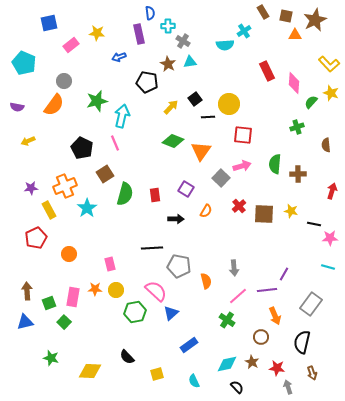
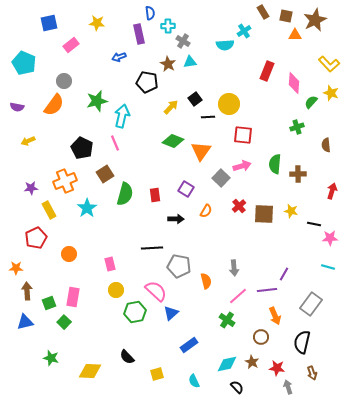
yellow star at (97, 33): moved 10 px up
red rectangle at (267, 71): rotated 48 degrees clockwise
orange cross at (65, 186): moved 5 px up
orange star at (95, 289): moved 79 px left, 21 px up
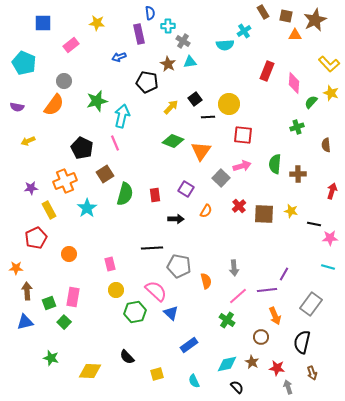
blue square at (49, 23): moved 6 px left; rotated 12 degrees clockwise
blue triangle at (171, 313): rotated 35 degrees counterclockwise
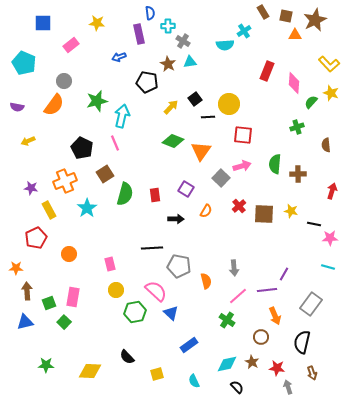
purple star at (31, 188): rotated 16 degrees clockwise
green star at (51, 358): moved 5 px left, 7 px down; rotated 14 degrees counterclockwise
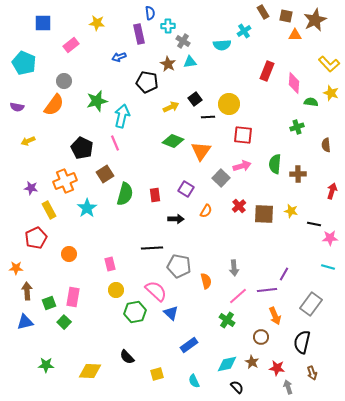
cyan semicircle at (225, 45): moved 3 px left
green semicircle at (311, 102): rotated 56 degrees clockwise
yellow arrow at (171, 107): rotated 21 degrees clockwise
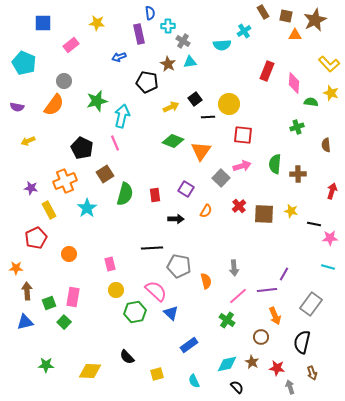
gray arrow at (288, 387): moved 2 px right
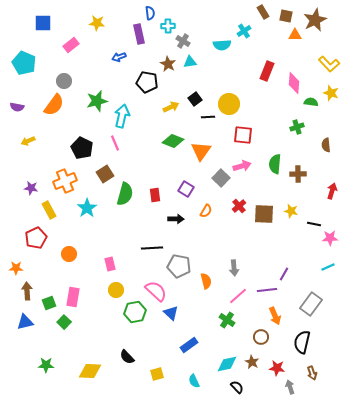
cyan line at (328, 267): rotated 40 degrees counterclockwise
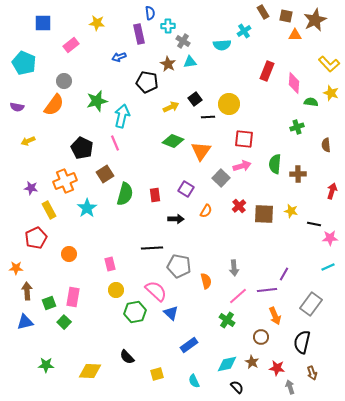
red square at (243, 135): moved 1 px right, 4 px down
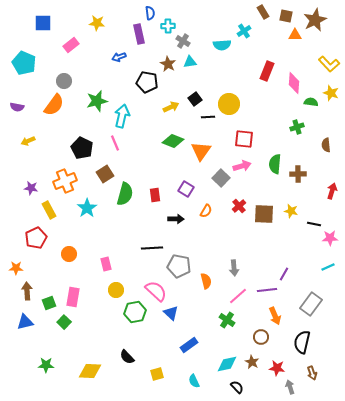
pink rectangle at (110, 264): moved 4 px left
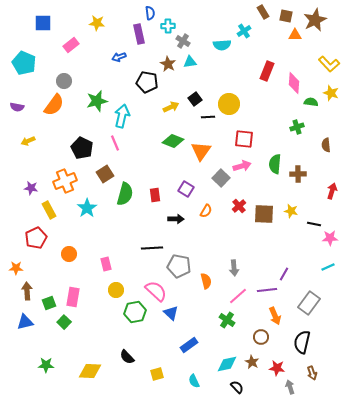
gray rectangle at (311, 304): moved 2 px left, 1 px up
